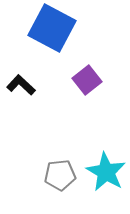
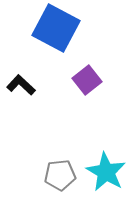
blue square: moved 4 px right
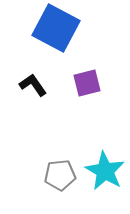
purple square: moved 3 px down; rotated 24 degrees clockwise
black L-shape: moved 12 px right; rotated 12 degrees clockwise
cyan star: moved 1 px left, 1 px up
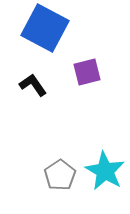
blue square: moved 11 px left
purple square: moved 11 px up
gray pentagon: rotated 28 degrees counterclockwise
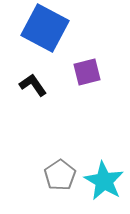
cyan star: moved 1 px left, 10 px down
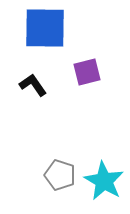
blue square: rotated 27 degrees counterclockwise
gray pentagon: rotated 20 degrees counterclockwise
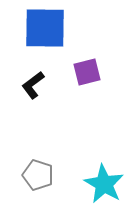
black L-shape: rotated 92 degrees counterclockwise
gray pentagon: moved 22 px left
cyan star: moved 3 px down
